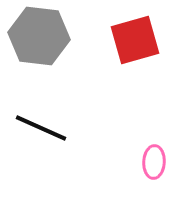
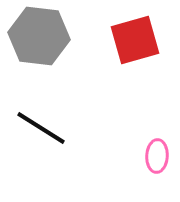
black line: rotated 8 degrees clockwise
pink ellipse: moved 3 px right, 6 px up
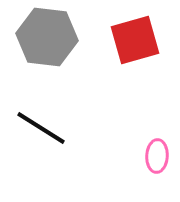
gray hexagon: moved 8 px right, 1 px down
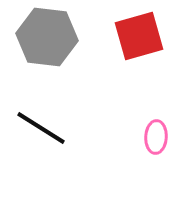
red square: moved 4 px right, 4 px up
pink ellipse: moved 1 px left, 19 px up
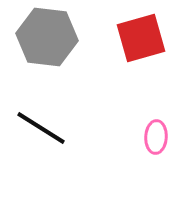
red square: moved 2 px right, 2 px down
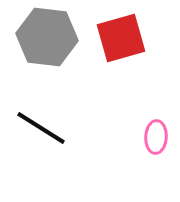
red square: moved 20 px left
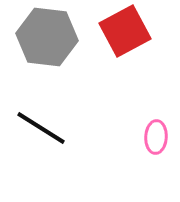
red square: moved 4 px right, 7 px up; rotated 12 degrees counterclockwise
